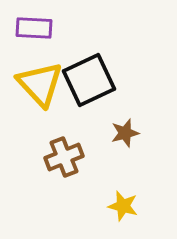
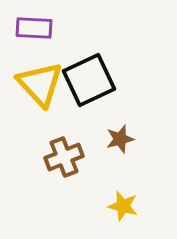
brown star: moved 5 px left, 6 px down
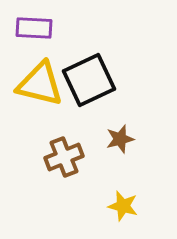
yellow triangle: rotated 33 degrees counterclockwise
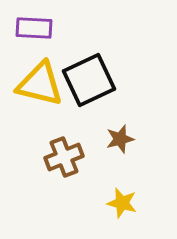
yellow star: moved 1 px left, 3 px up
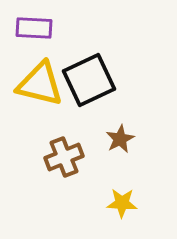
brown star: rotated 12 degrees counterclockwise
yellow star: rotated 12 degrees counterclockwise
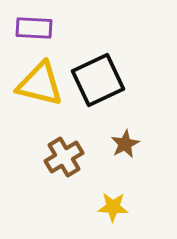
black square: moved 9 px right
brown star: moved 5 px right, 5 px down
brown cross: rotated 9 degrees counterclockwise
yellow star: moved 9 px left, 4 px down
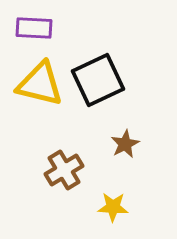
brown cross: moved 13 px down
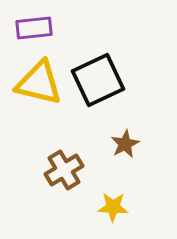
purple rectangle: rotated 9 degrees counterclockwise
yellow triangle: moved 1 px left, 1 px up
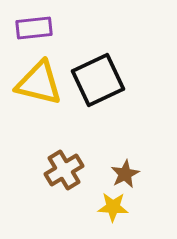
brown star: moved 30 px down
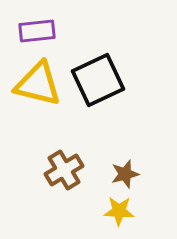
purple rectangle: moved 3 px right, 3 px down
yellow triangle: moved 1 px left, 1 px down
brown star: rotated 12 degrees clockwise
yellow star: moved 6 px right, 4 px down
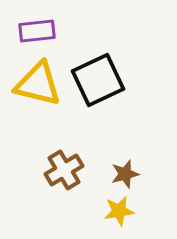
yellow star: rotated 12 degrees counterclockwise
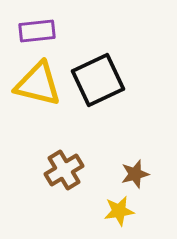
brown star: moved 10 px right
